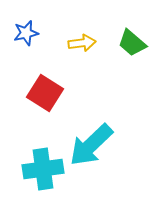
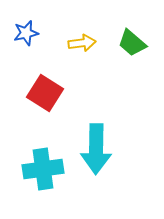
cyan arrow: moved 5 px right, 4 px down; rotated 45 degrees counterclockwise
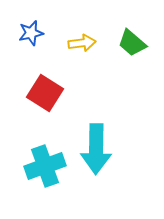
blue star: moved 5 px right
cyan cross: moved 2 px right, 3 px up; rotated 12 degrees counterclockwise
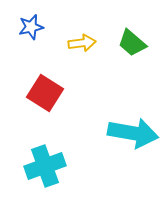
blue star: moved 6 px up
cyan arrow: moved 37 px right, 16 px up; rotated 81 degrees counterclockwise
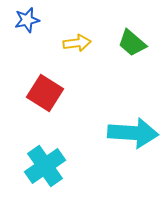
blue star: moved 4 px left, 7 px up
yellow arrow: moved 5 px left
cyan arrow: rotated 6 degrees counterclockwise
cyan cross: rotated 15 degrees counterclockwise
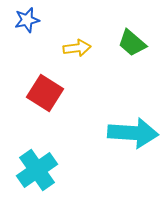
yellow arrow: moved 5 px down
cyan cross: moved 8 px left, 4 px down
